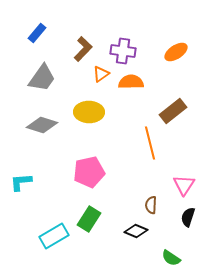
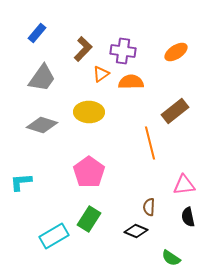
brown rectangle: moved 2 px right
pink pentagon: rotated 24 degrees counterclockwise
pink triangle: rotated 50 degrees clockwise
brown semicircle: moved 2 px left, 2 px down
black semicircle: rotated 30 degrees counterclockwise
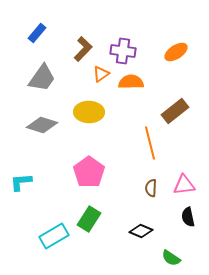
brown semicircle: moved 2 px right, 19 px up
black diamond: moved 5 px right
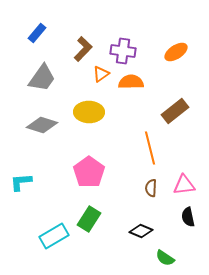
orange line: moved 5 px down
green semicircle: moved 6 px left
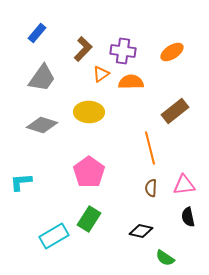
orange ellipse: moved 4 px left
black diamond: rotated 10 degrees counterclockwise
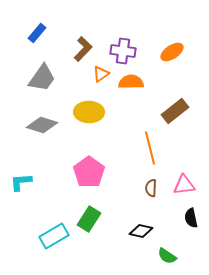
black semicircle: moved 3 px right, 1 px down
green semicircle: moved 2 px right, 2 px up
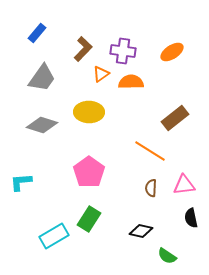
brown rectangle: moved 7 px down
orange line: moved 3 px down; rotated 44 degrees counterclockwise
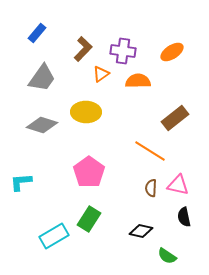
orange semicircle: moved 7 px right, 1 px up
yellow ellipse: moved 3 px left
pink triangle: moved 6 px left; rotated 20 degrees clockwise
black semicircle: moved 7 px left, 1 px up
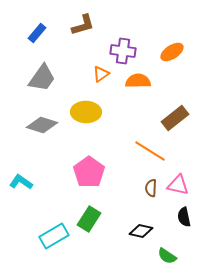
brown L-shape: moved 24 px up; rotated 30 degrees clockwise
cyan L-shape: rotated 40 degrees clockwise
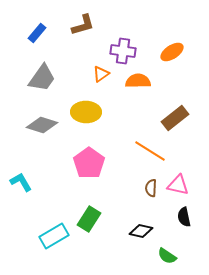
pink pentagon: moved 9 px up
cyan L-shape: rotated 25 degrees clockwise
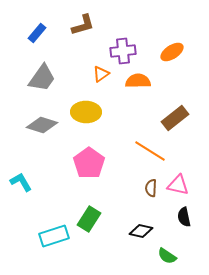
purple cross: rotated 15 degrees counterclockwise
cyan rectangle: rotated 12 degrees clockwise
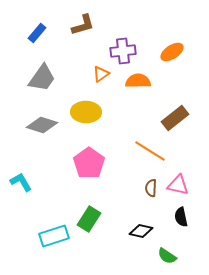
black semicircle: moved 3 px left
